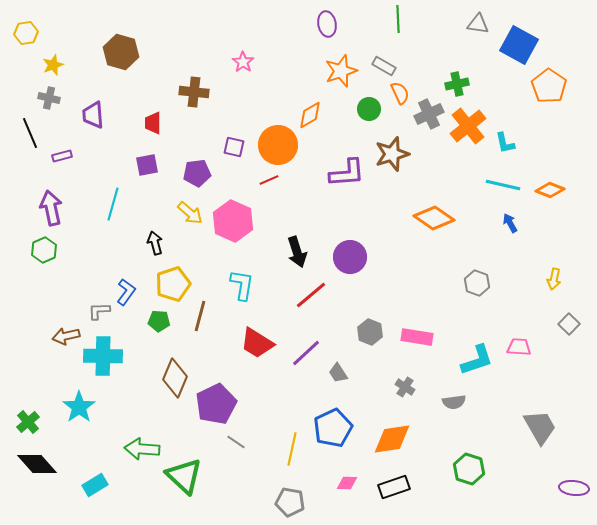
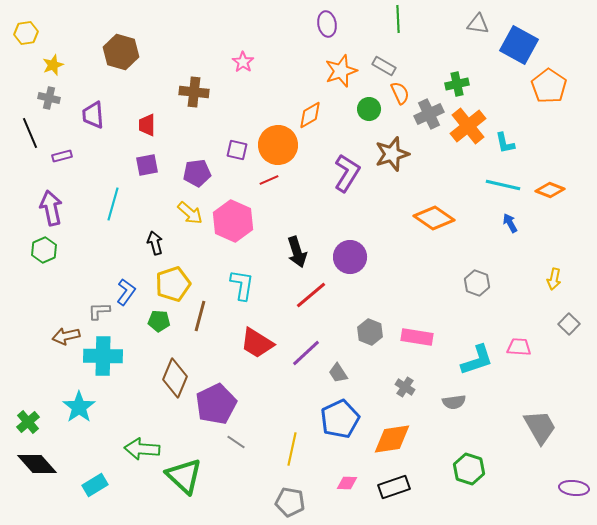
red trapezoid at (153, 123): moved 6 px left, 2 px down
purple square at (234, 147): moved 3 px right, 3 px down
purple L-shape at (347, 173): rotated 54 degrees counterclockwise
blue pentagon at (333, 428): moved 7 px right, 9 px up
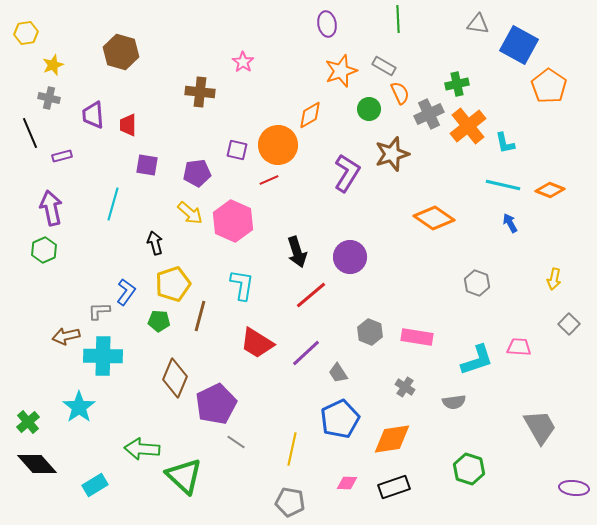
brown cross at (194, 92): moved 6 px right
red trapezoid at (147, 125): moved 19 px left
purple square at (147, 165): rotated 20 degrees clockwise
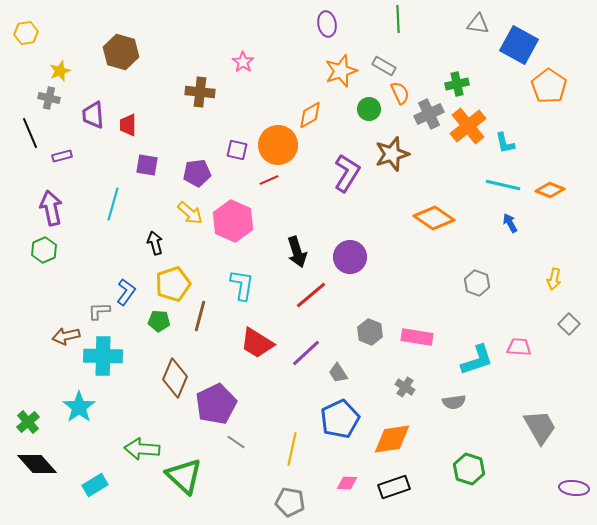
yellow star at (53, 65): moved 7 px right, 6 px down
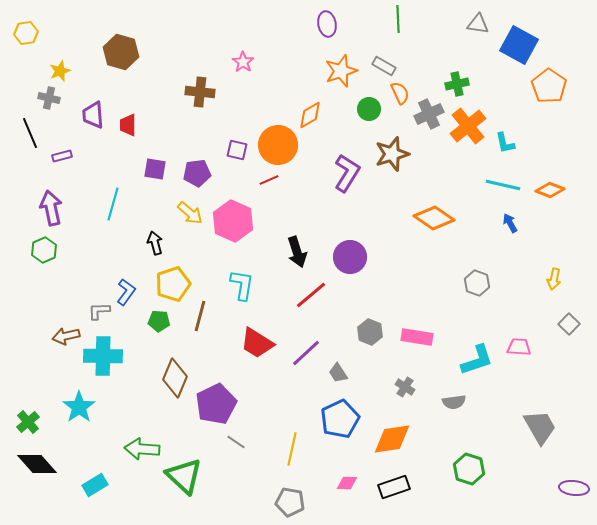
purple square at (147, 165): moved 8 px right, 4 px down
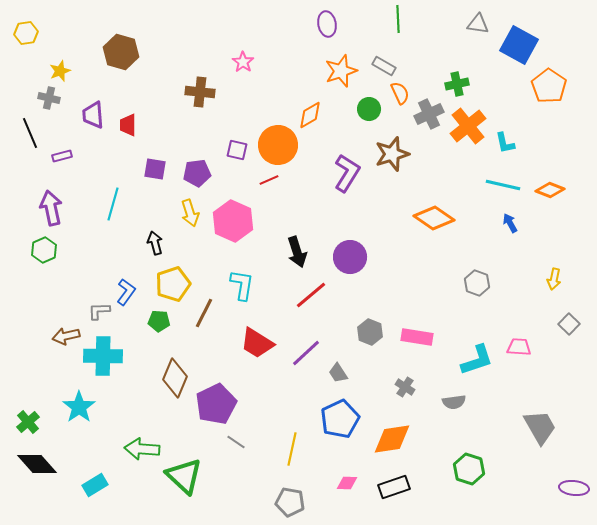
yellow arrow at (190, 213): rotated 32 degrees clockwise
brown line at (200, 316): moved 4 px right, 3 px up; rotated 12 degrees clockwise
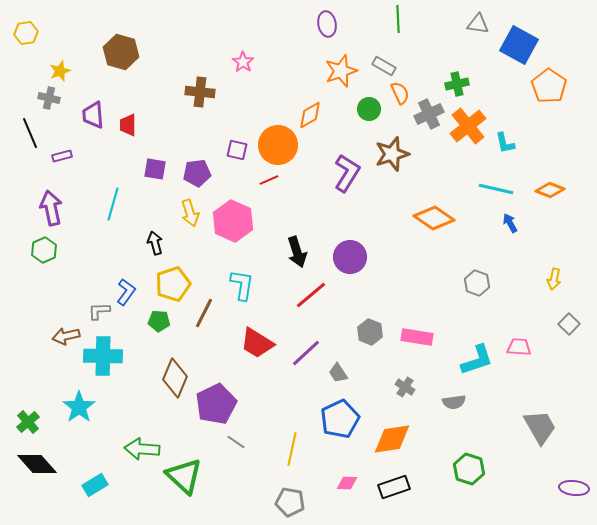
cyan line at (503, 185): moved 7 px left, 4 px down
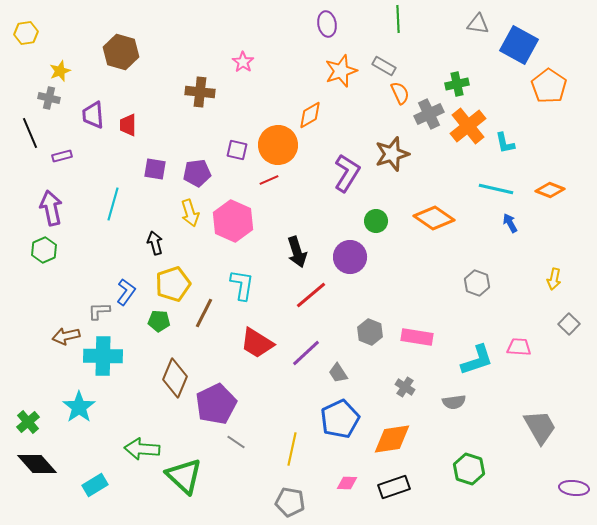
green circle at (369, 109): moved 7 px right, 112 px down
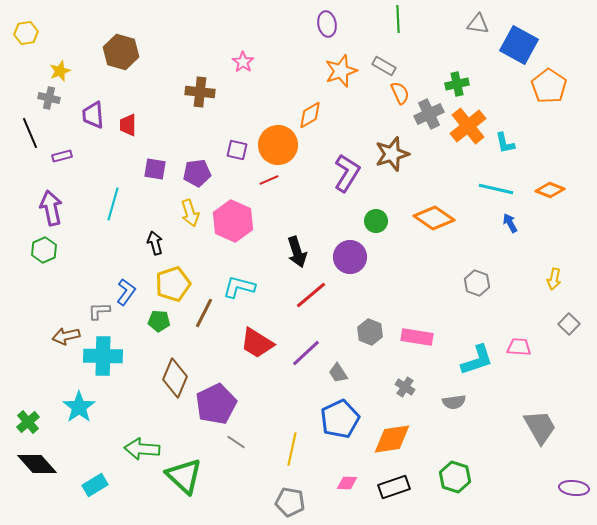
cyan L-shape at (242, 285): moved 3 px left, 2 px down; rotated 84 degrees counterclockwise
green hexagon at (469, 469): moved 14 px left, 8 px down
